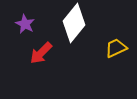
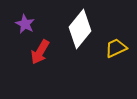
white diamond: moved 6 px right, 6 px down
red arrow: moved 1 px left, 1 px up; rotated 15 degrees counterclockwise
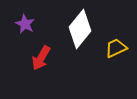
red arrow: moved 1 px right, 6 px down
